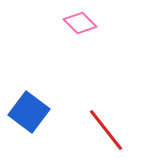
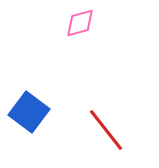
pink diamond: rotated 60 degrees counterclockwise
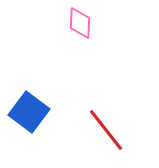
pink diamond: rotated 72 degrees counterclockwise
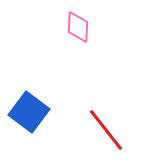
pink diamond: moved 2 px left, 4 px down
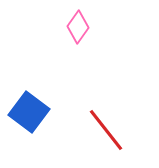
pink diamond: rotated 32 degrees clockwise
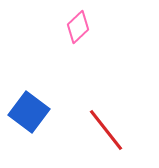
pink diamond: rotated 12 degrees clockwise
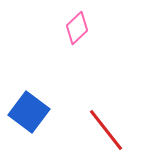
pink diamond: moved 1 px left, 1 px down
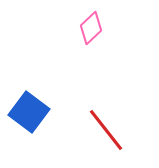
pink diamond: moved 14 px right
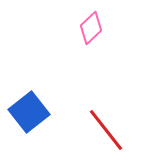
blue square: rotated 15 degrees clockwise
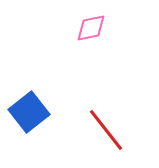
pink diamond: rotated 32 degrees clockwise
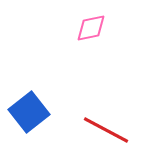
red line: rotated 24 degrees counterclockwise
